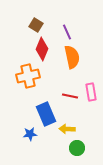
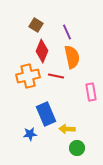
red diamond: moved 2 px down
red line: moved 14 px left, 20 px up
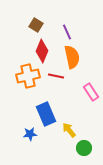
pink rectangle: rotated 24 degrees counterclockwise
yellow arrow: moved 2 px right, 1 px down; rotated 49 degrees clockwise
green circle: moved 7 px right
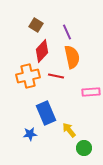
red diamond: rotated 20 degrees clockwise
pink rectangle: rotated 60 degrees counterclockwise
blue rectangle: moved 1 px up
